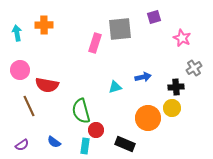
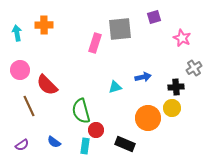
red semicircle: rotated 35 degrees clockwise
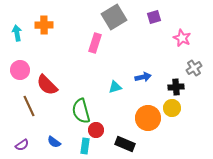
gray square: moved 6 px left, 12 px up; rotated 25 degrees counterclockwise
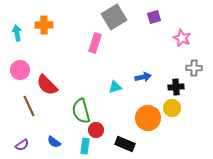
gray cross: rotated 35 degrees clockwise
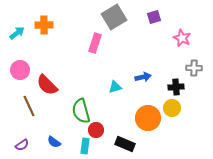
cyan arrow: rotated 63 degrees clockwise
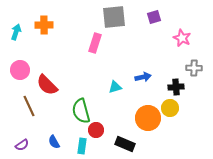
gray square: rotated 25 degrees clockwise
cyan arrow: moved 1 px left, 1 px up; rotated 35 degrees counterclockwise
yellow circle: moved 2 px left
blue semicircle: rotated 24 degrees clockwise
cyan rectangle: moved 3 px left
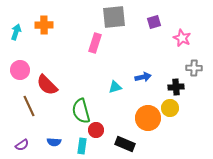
purple square: moved 5 px down
blue semicircle: rotated 56 degrees counterclockwise
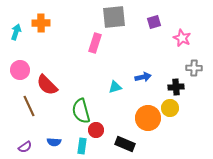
orange cross: moved 3 px left, 2 px up
purple semicircle: moved 3 px right, 2 px down
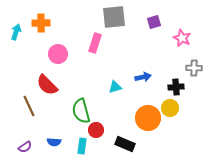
pink circle: moved 38 px right, 16 px up
